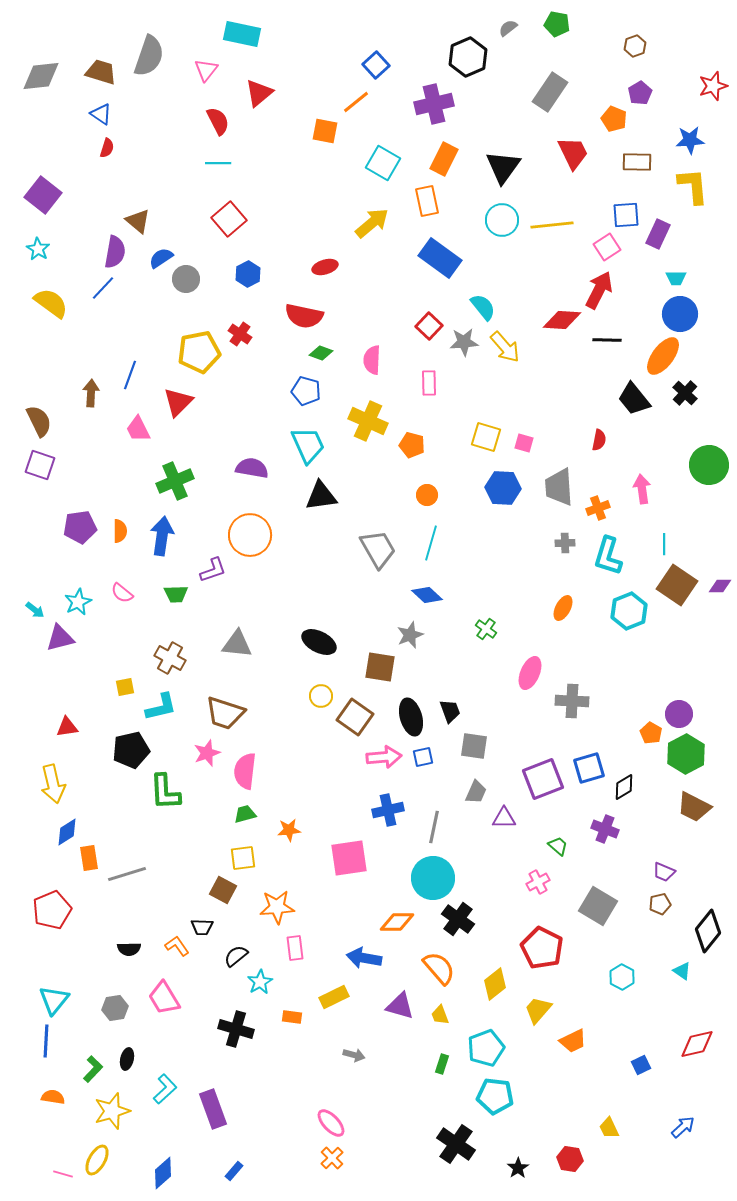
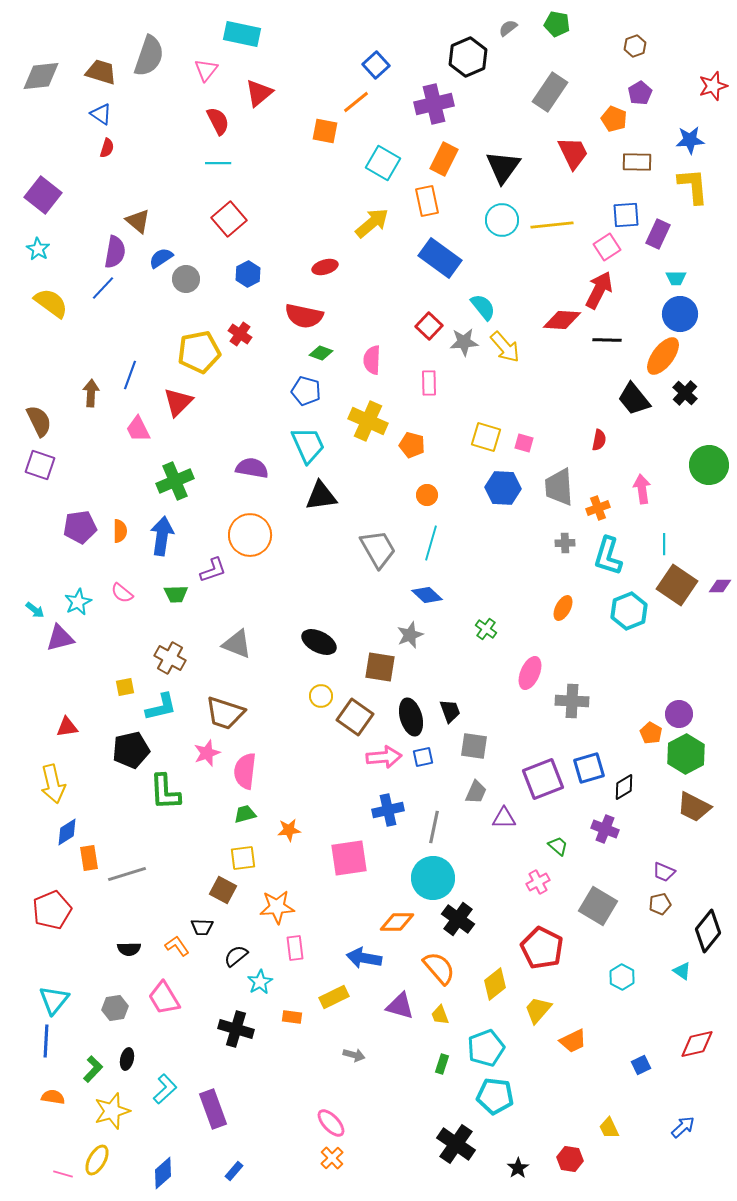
gray triangle at (237, 644): rotated 16 degrees clockwise
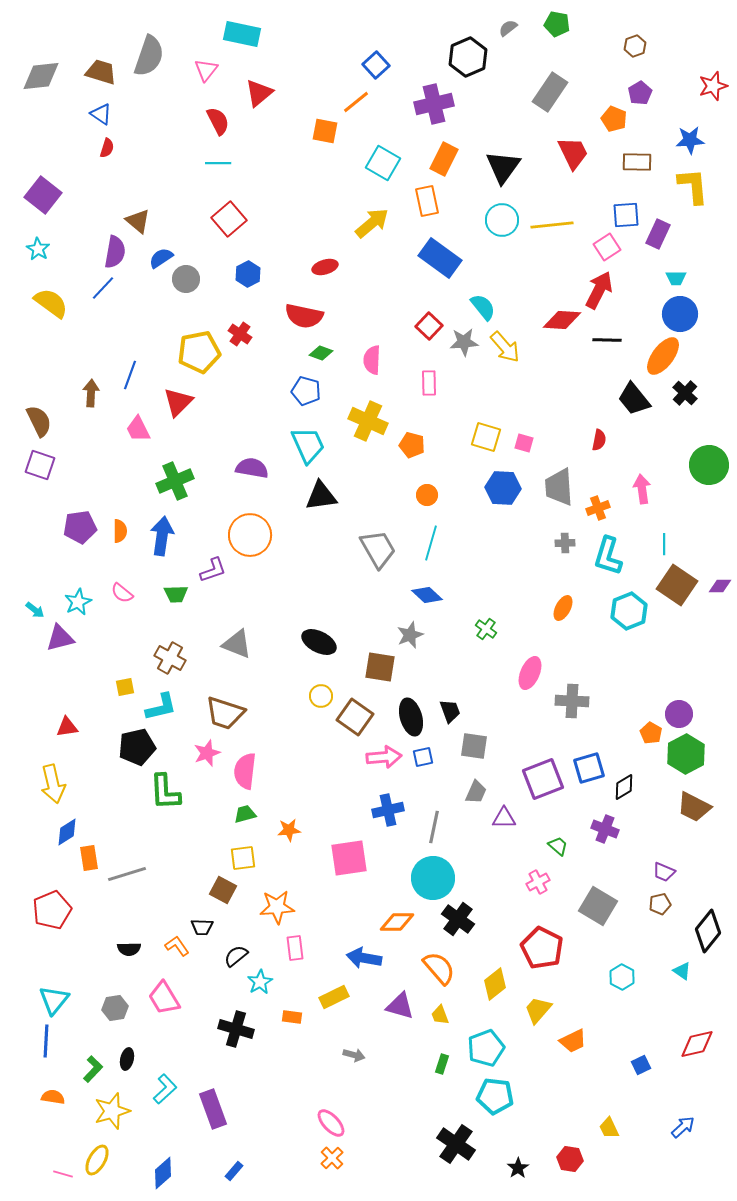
black pentagon at (131, 750): moved 6 px right, 3 px up
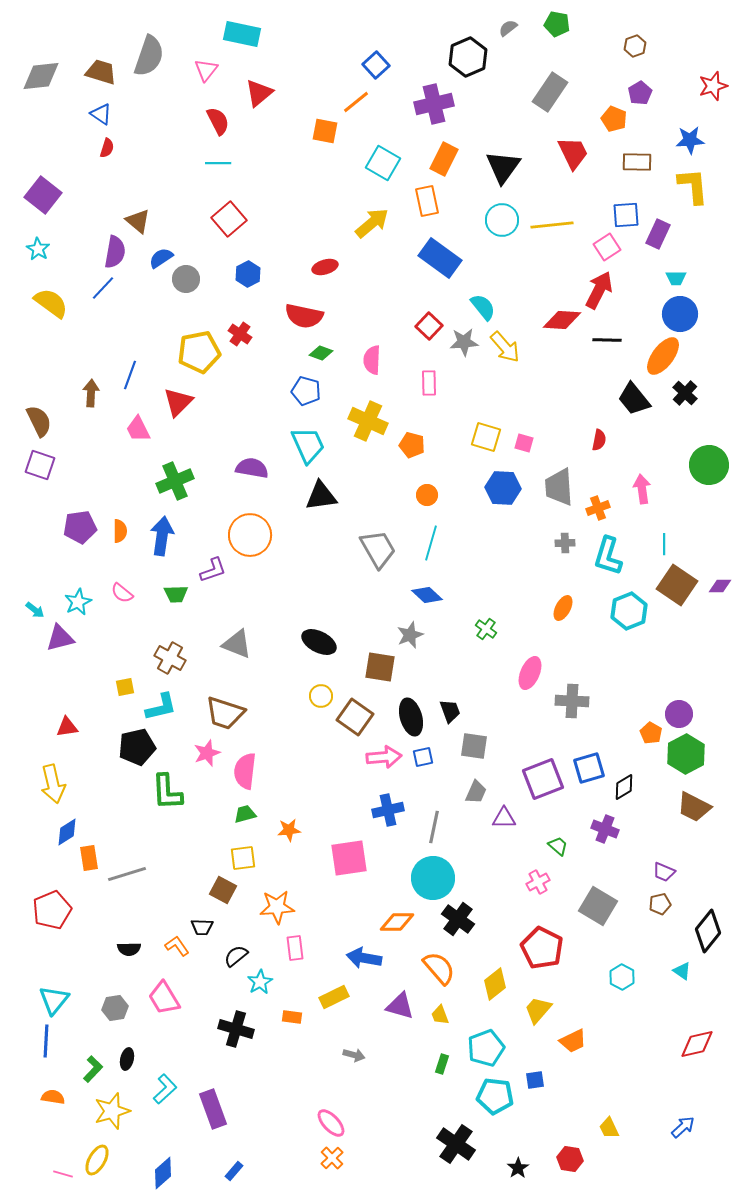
green L-shape at (165, 792): moved 2 px right
blue square at (641, 1065): moved 106 px left, 15 px down; rotated 18 degrees clockwise
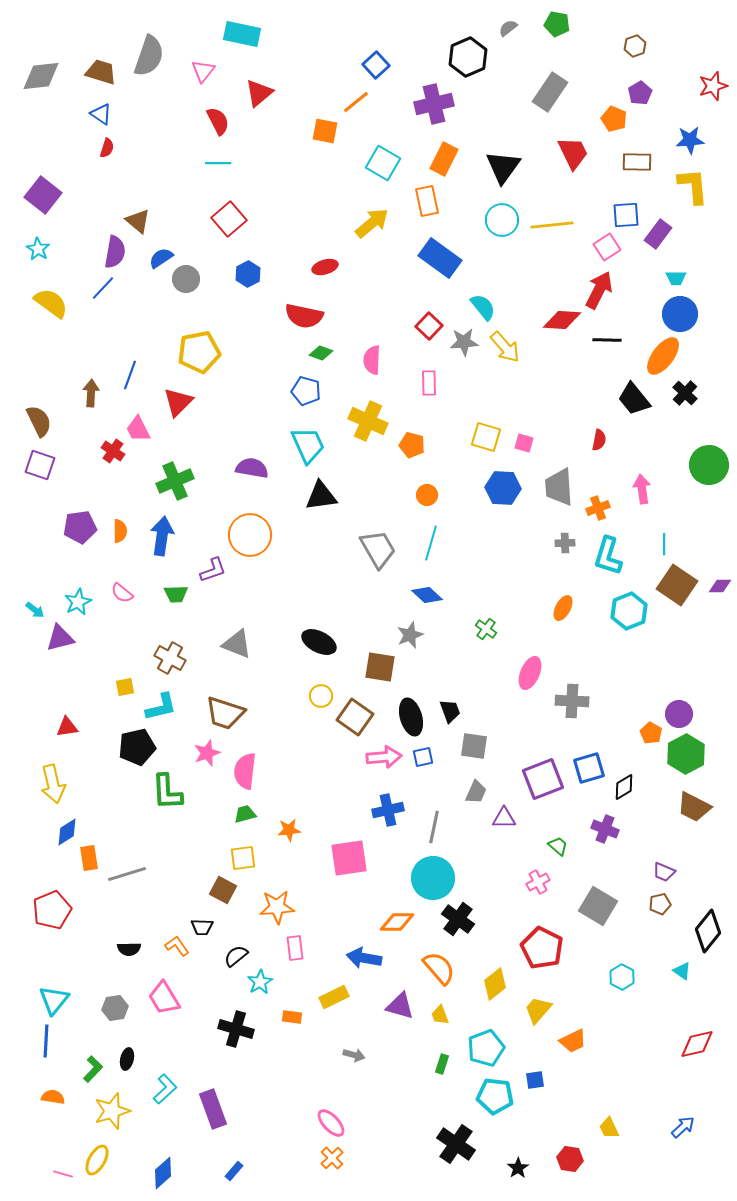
pink triangle at (206, 70): moved 3 px left, 1 px down
purple rectangle at (658, 234): rotated 12 degrees clockwise
red cross at (240, 334): moved 127 px left, 117 px down
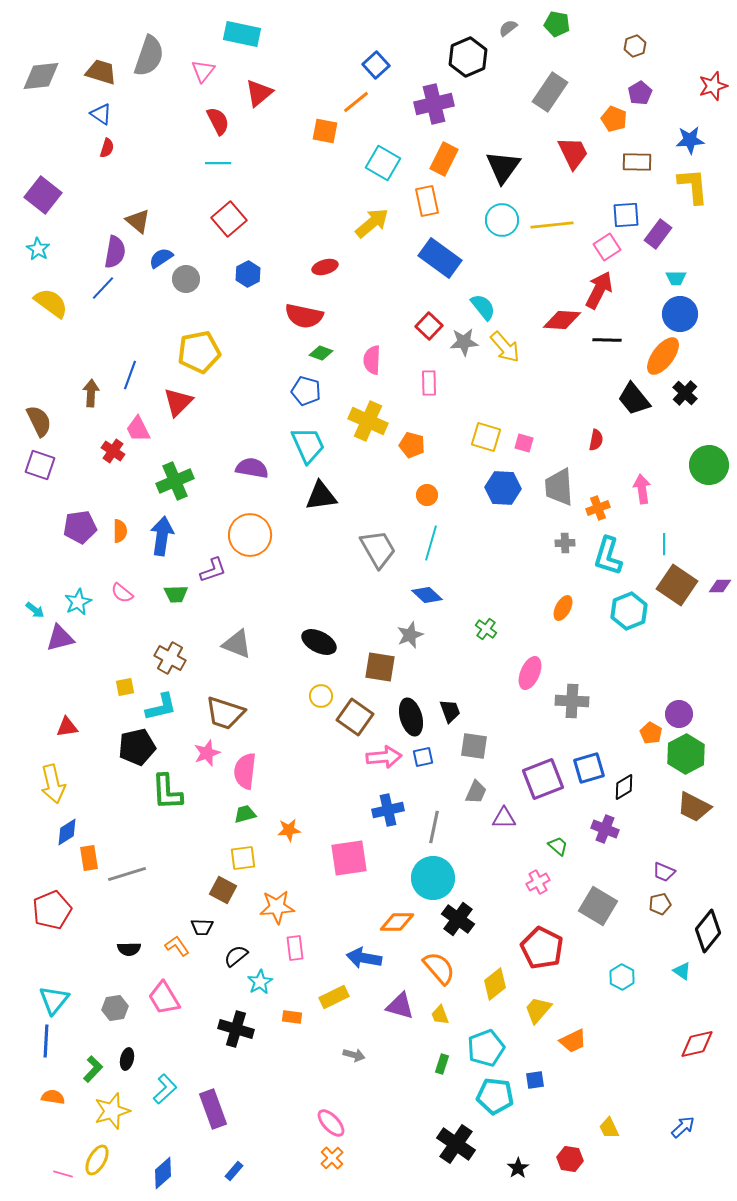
red semicircle at (599, 440): moved 3 px left
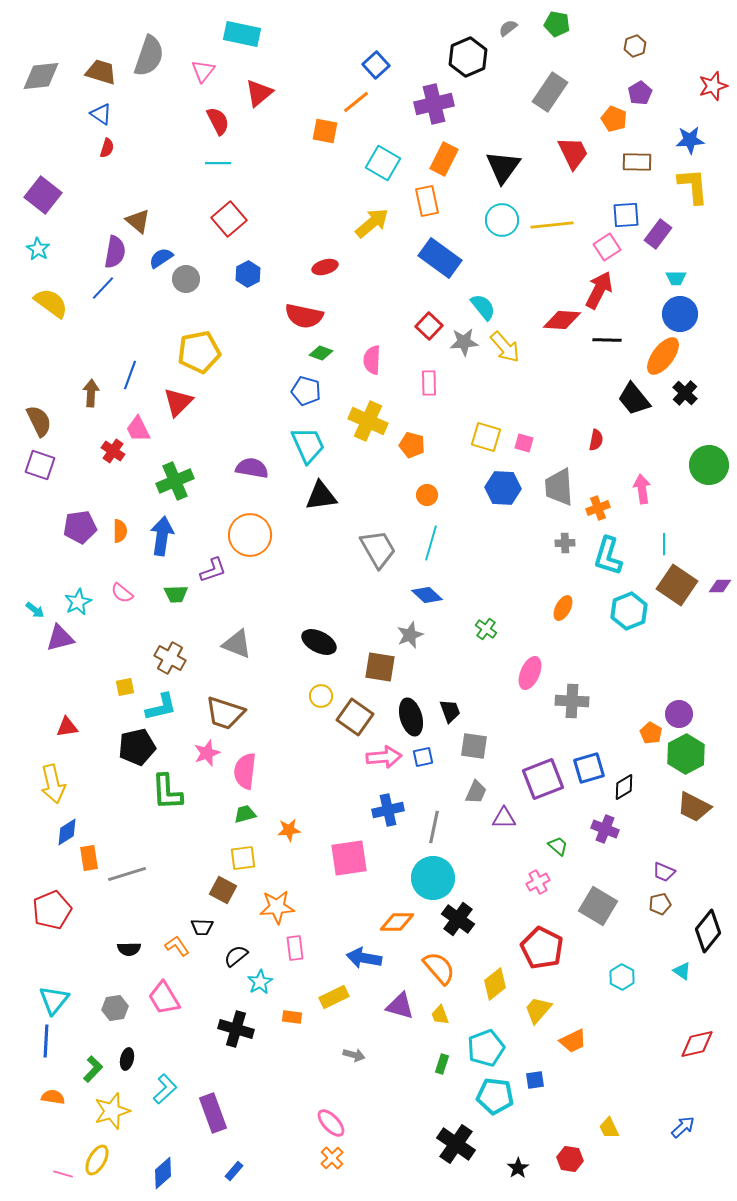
purple rectangle at (213, 1109): moved 4 px down
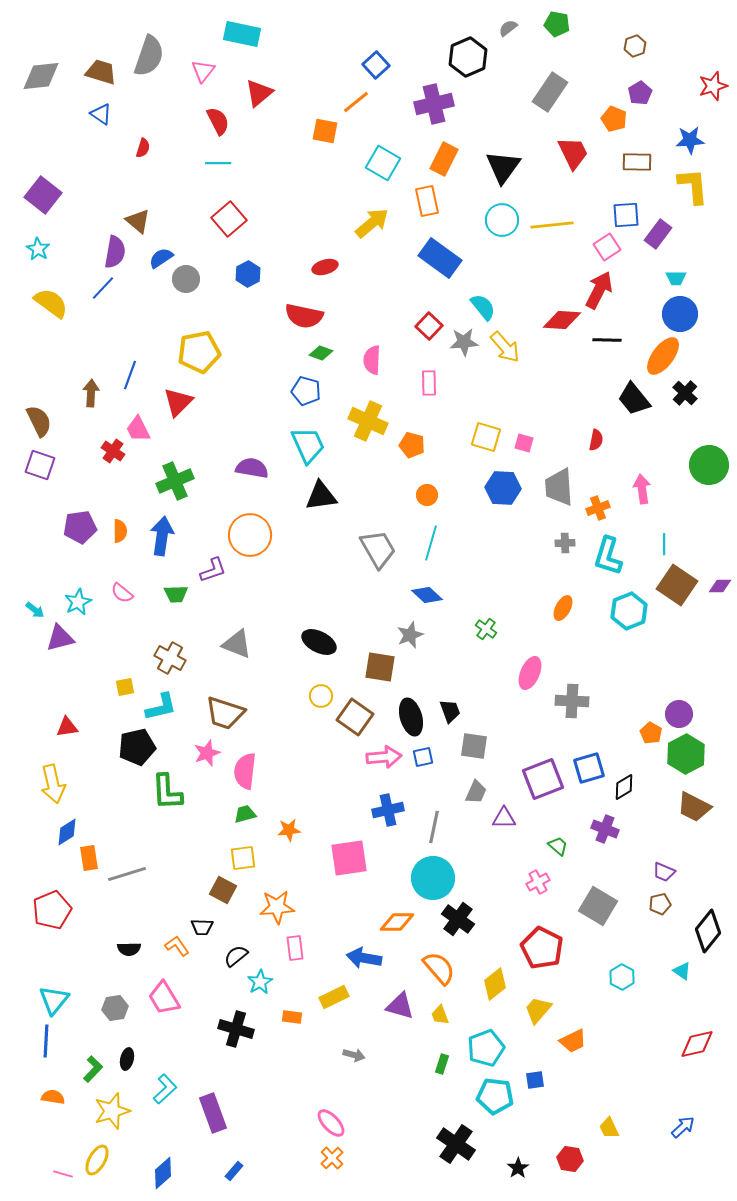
red semicircle at (107, 148): moved 36 px right
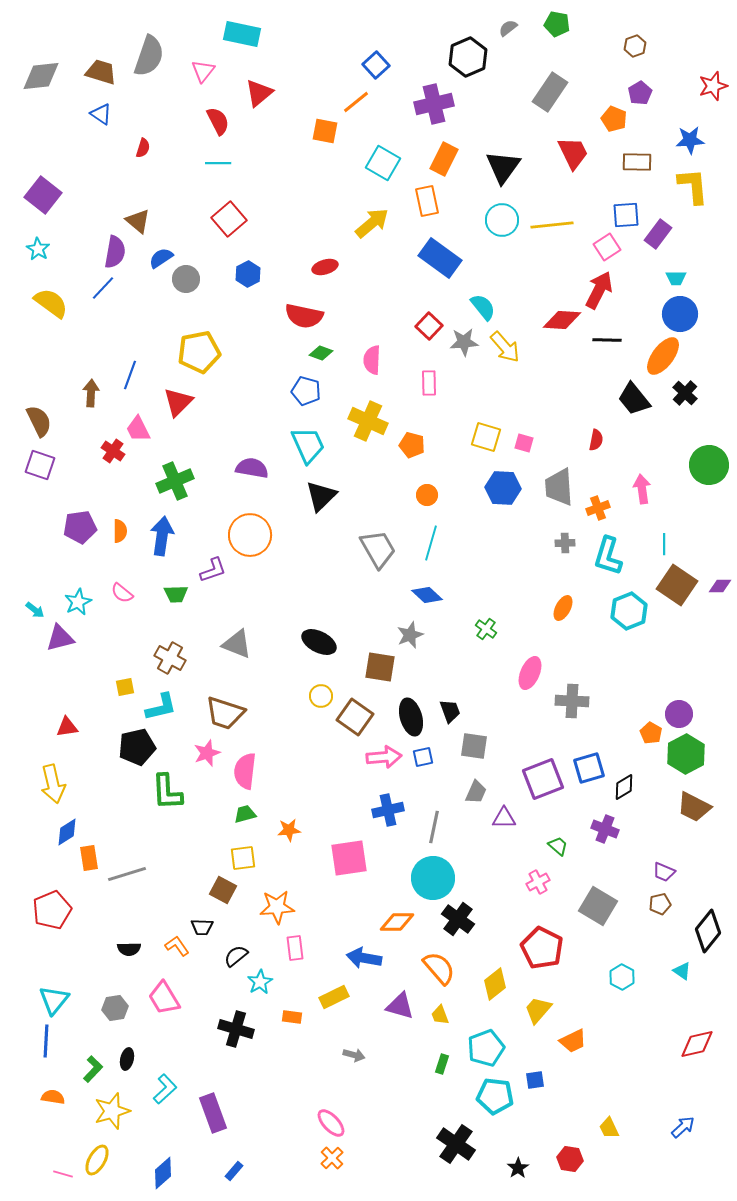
black triangle at (321, 496): rotated 36 degrees counterclockwise
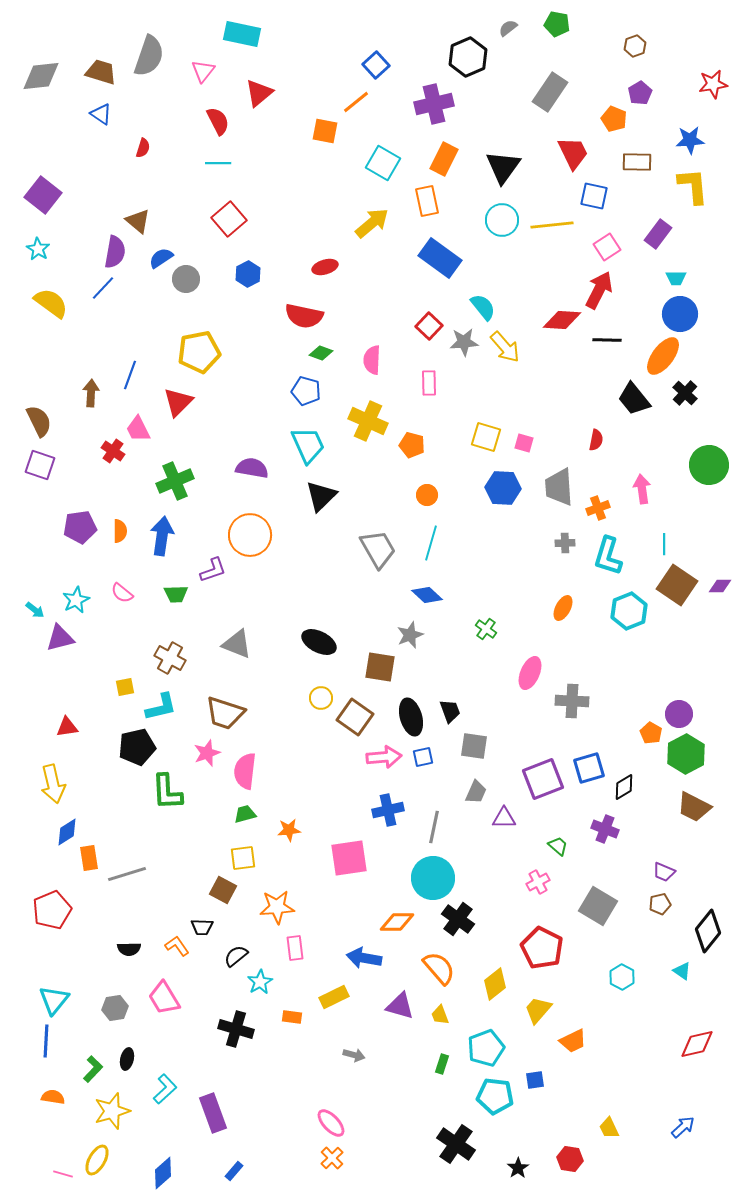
red star at (713, 86): moved 2 px up; rotated 8 degrees clockwise
blue square at (626, 215): moved 32 px left, 19 px up; rotated 16 degrees clockwise
cyan star at (78, 602): moved 2 px left, 2 px up
yellow circle at (321, 696): moved 2 px down
